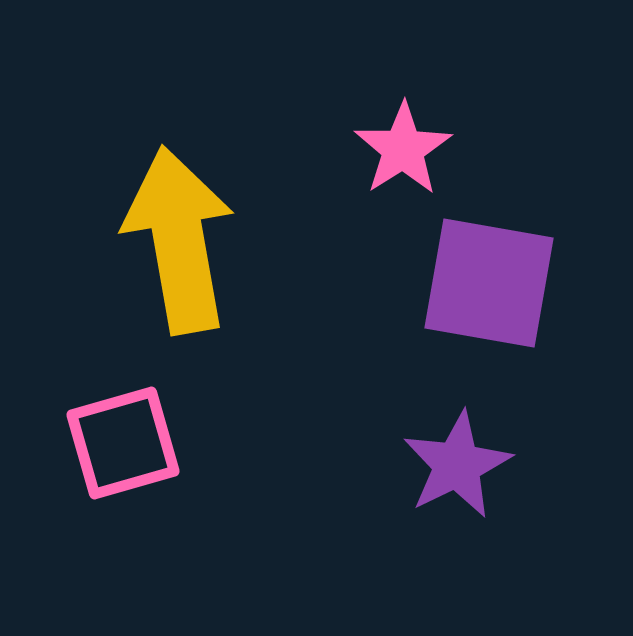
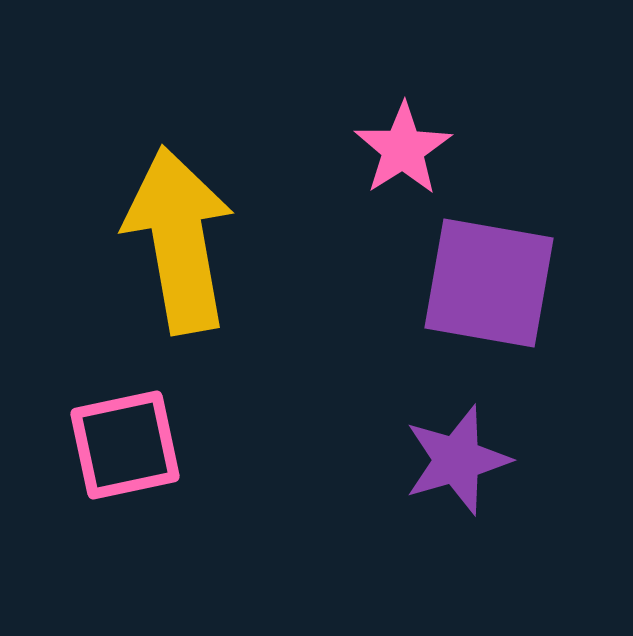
pink square: moved 2 px right, 2 px down; rotated 4 degrees clockwise
purple star: moved 5 px up; rotated 10 degrees clockwise
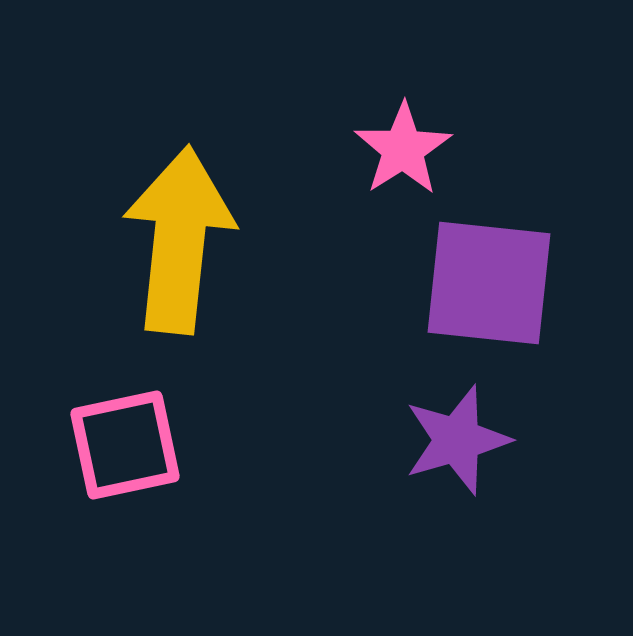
yellow arrow: rotated 16 degrees clockwise
purple square: rotated 4 degrees counterclockwise
purple star: moved 20 px up
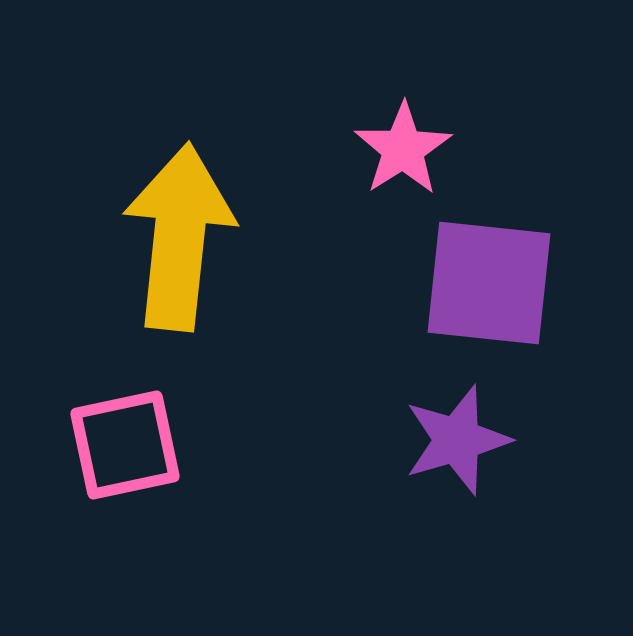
yellow arrow: moved 3 px up
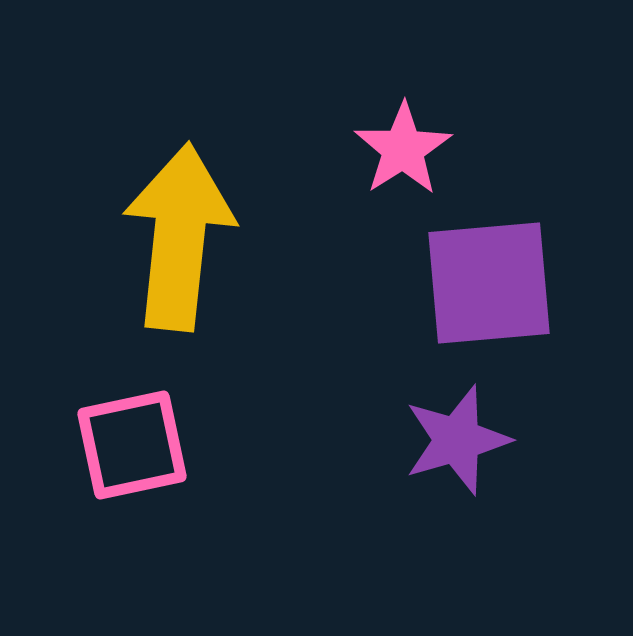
purple square: rotated 11 degrees counterclockwise
pink square: moved 7 px right
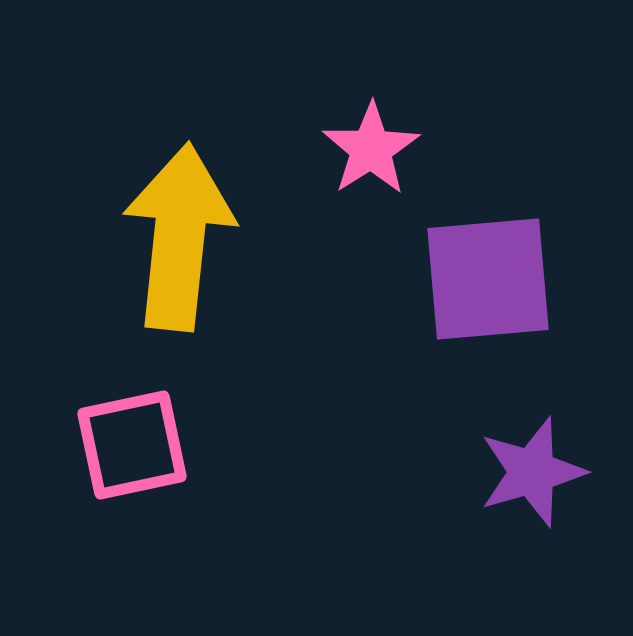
pink star: moved 32 px left
purple square: moved 1 px left, 4 px up
purple star: moved 75 px right, 32 px down
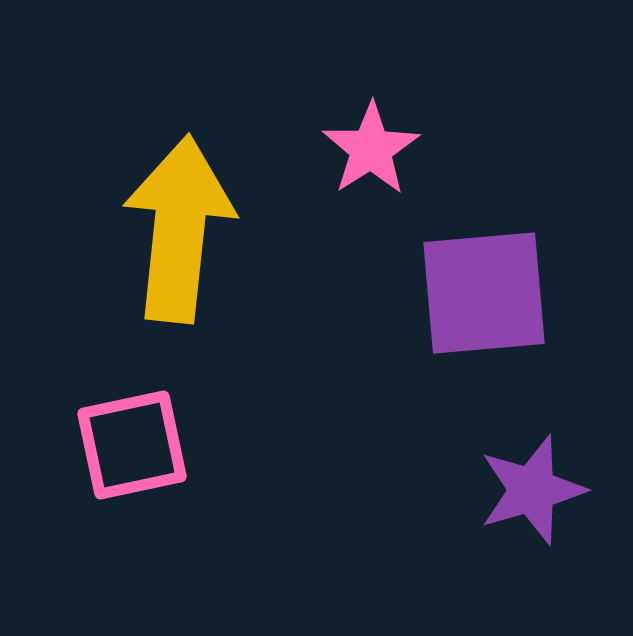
yellow arrow: moved 8 px up
purple square: moved 4 px left, 14 px down
purple star: moved 18 px down
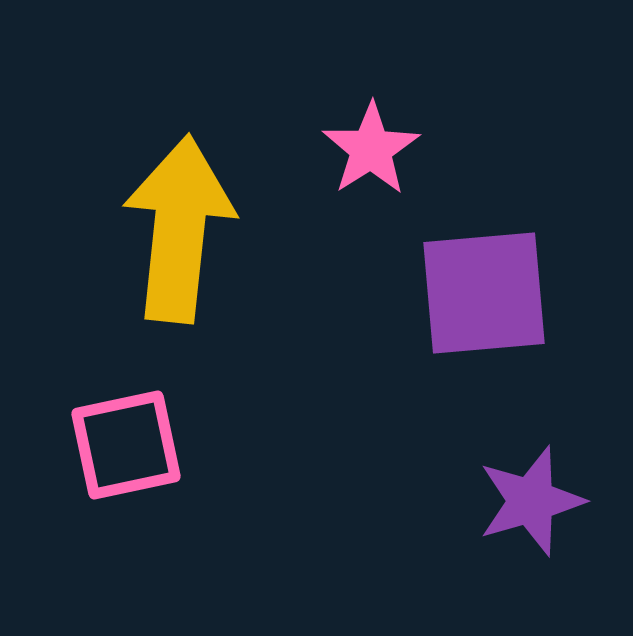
pink square: moved 6 px left
purple star: moved 1 px left, 11 px down
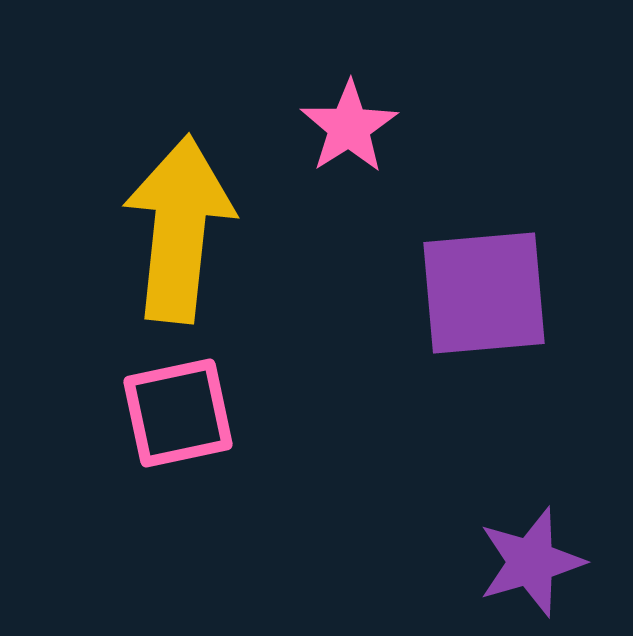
pink star: moved 22 px left, 22 px up
pink square: moved 52 px right, 32 px up
purple star: moved 61 px down
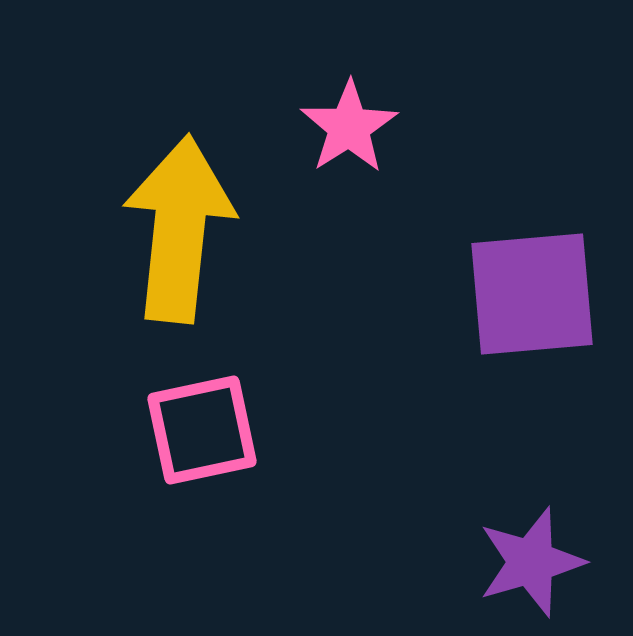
purple square: moved 48 px right, 1 px down
pink square: moved 24 px right, 17 px down
